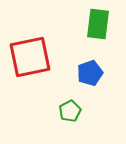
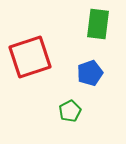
red square: rotated 6 degrees counterclockwise
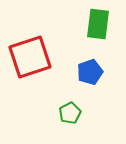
blue pentagon: moved 1 px up
green pentagon: moved 2 px down
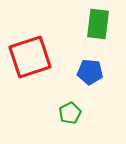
blue pentagon: rotated 25 degrees clockwise
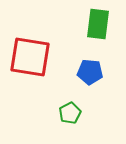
red square: rotated 27 degrees clockwise
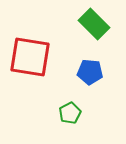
green rectangle: moved 4 px left; rotated 52 degrees counterclockwise
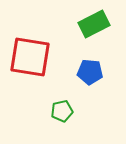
green rectangle: rotated 72 degrees counterclockwise
green pentagon: moved 8 px left, 2 px up; rotated 15 degrees clockwise
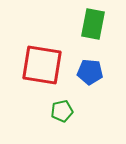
green rectangle: moved 1 px left; rotated 52 degrees counterclockwise
red square: moved 12 px right, 8 px down
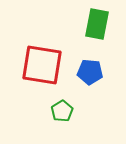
green rectangle: moved 4 px right
green pentagon: rotated 20 degrees counterclockwise
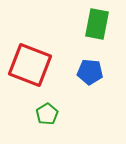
red square: moved 12 px left; rotated 12 degrees clockwise
green pentagon: moved 15 px left, 3 px down
